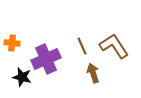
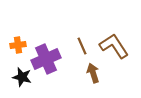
orange cross: moved 6 px right, 2 px down; rotated 14 degrees counterclockwise
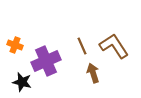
orange cross: moved 3 px left; rotated 28 degrees clockwise
purple cross: moved 2 px down
black star: moved 5 px down
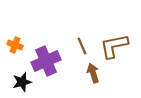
brown L-shape: rotated 68 degrees counterclockwise
black star: rotated 30 degrees counterclockwise
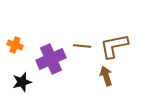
brown line: rotated 60 degrees counterclockwise
purple cross: moved 5 px right, 2 px up
brown arrow: moved 13 px right, 3 px down
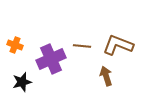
brown L-shape: moved 4 px right, 1 px up; rotated 32 degrees clockwise
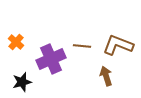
orange cross: moved 1 px right, 3 px up; rotated 21 degrees clockwise
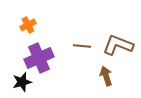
orange cross: moved 12 px right, 17 px up; rotated 21 degrees clockwise
purple cross: moved 12 px left, 1 px up
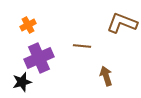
brown L-shape: moved 4 px right, 22 px up
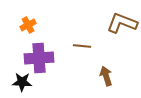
purple cross: rotated 20 degrees clockwise
black star: rotated 18 degrees clockwise
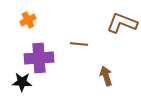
orange cross: moved 5 px up
brown line: moved 3 px left, 2 px up
